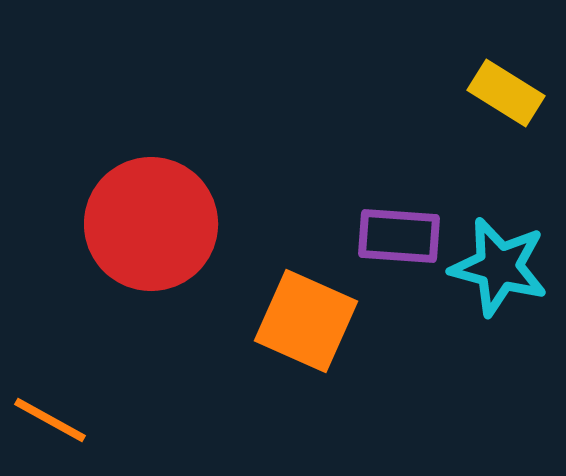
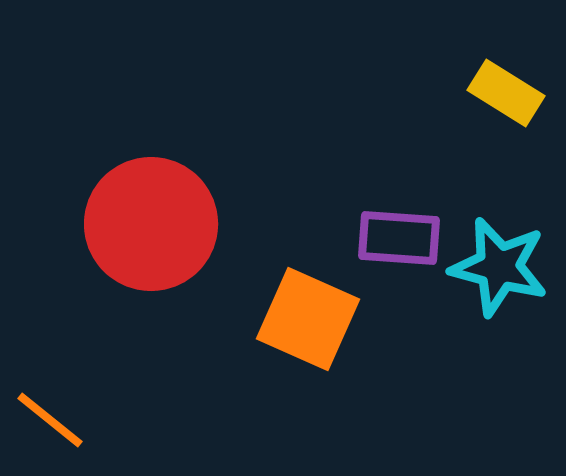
purple rectangle: moved 2 px down
orange square: moved 2 px right, 2 px up
orange line: rotated 10 degrees clockwise
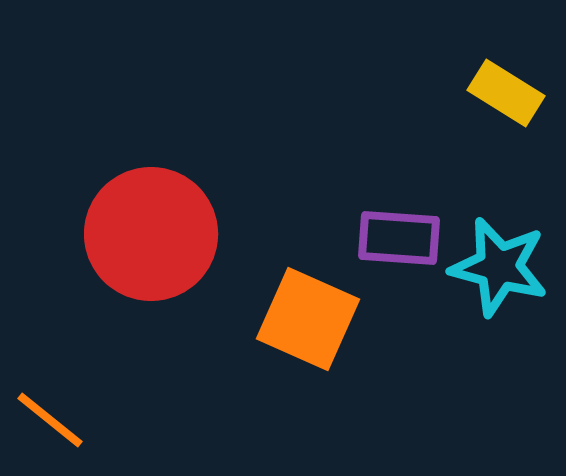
red circle: moved 10 px down
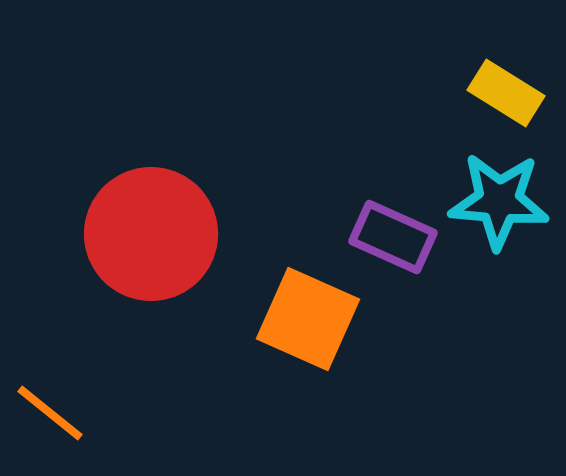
purple rectangle: moved 6 px left, 1 px up; rotated 20 degrees clockwise
cyan star: moved 66 px up; rotated 10 degrees counterclockwise
orange line: moved 7 px up
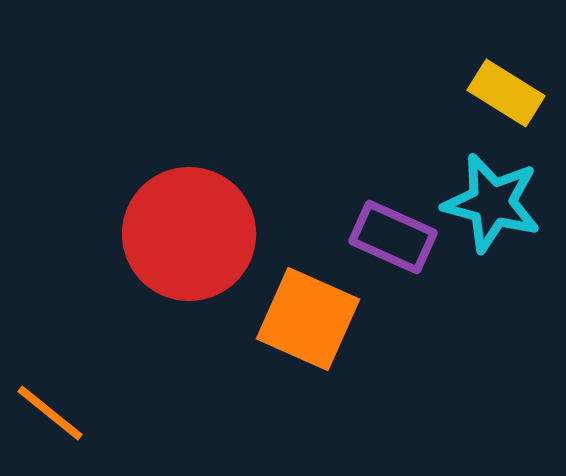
cyan star: moved 7 px left, 2 px down; rotated 10 degrees clockwise
red circle: moved 38 px right
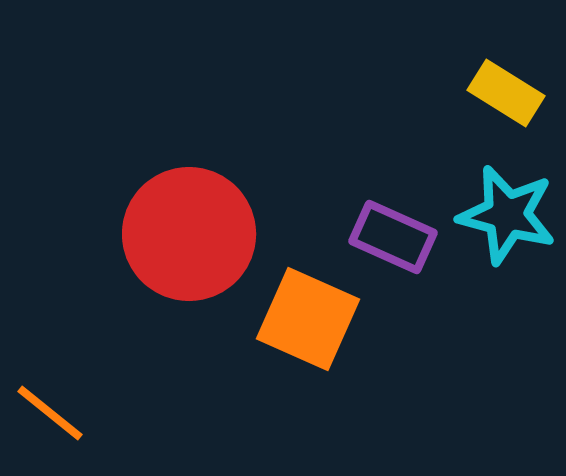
cyan star: moved 15 px right, 12 px down
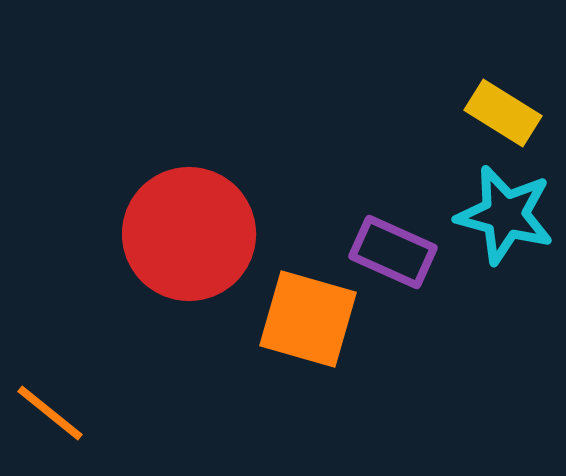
yellow rectangle: moved 3 px left, 20 px down
cyan star: moved 2 px left
purple rectangle: moved 15 px down
orange square: rotated 8 degrees counterclockwise
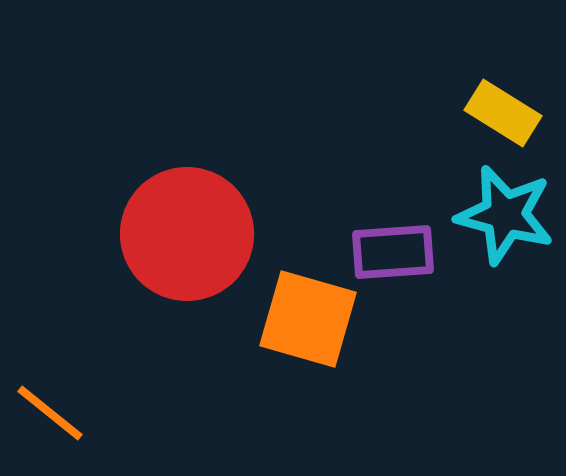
red circle: moved 2 px left
purple rectangle: rotated 28 degrees counterclockwise
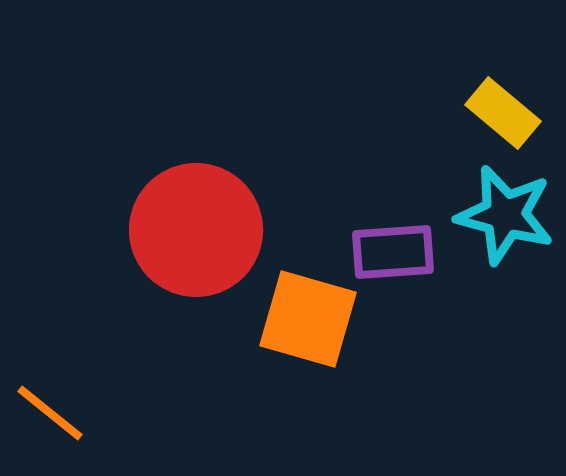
yellow rectangle: rotated 8 degrees clockwise
red circle: moved 9 px right, 4 px up
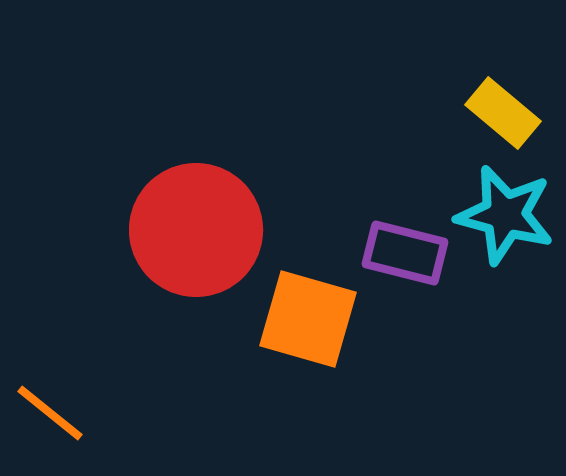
purple rectangle: moved 12 px right, 1 px down; rotated 18 degrees clockwise
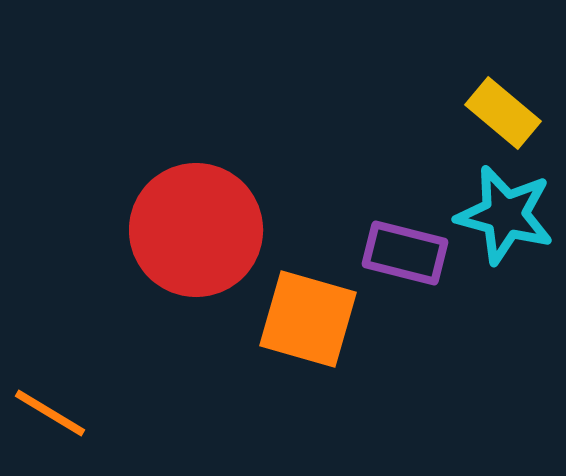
orange line: rotated 8 degrees counterclockwise
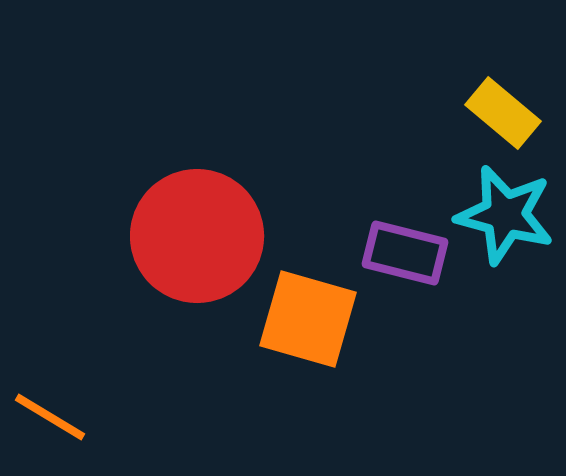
red circle: moved 1 px right, 6 px down
orange line: moved 4 px down
